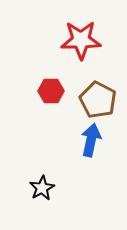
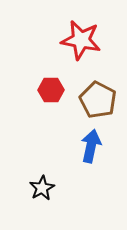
red star: rotated 12 degrees clockwise
red hexagon: moved 1 px up
blue arrow: moved 6 px down
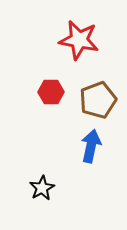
red star: moved 2 px left
red hexagon: moved 2 px down
brown pentagon: rotated 24 degrees clockwise
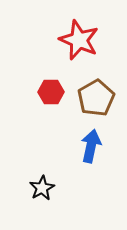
red star: rotated 12 degrees clockwise
brown pentagon: moved 2 px left, 2 px up; rotated 9 degrees counterclockwise
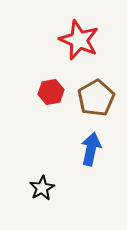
red hexagon: rotated 10 degrees counterclockwise
blue arrow: moved 3 px down
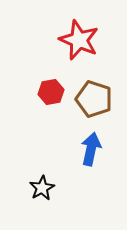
brown pentagon: moved 2 px left, 1 px down; rotated 24 degrees counterclockwise
